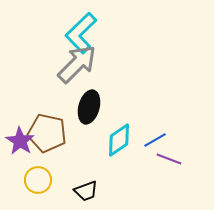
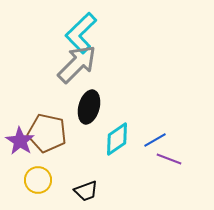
cyan diamond: moved 2 px left, 1 px up
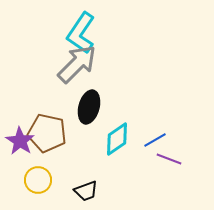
cyan L-shape: rotated 12 degrees counterclockwise
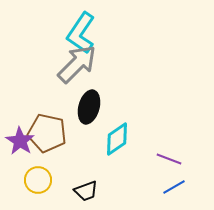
blue line: moved 19 px right, 47 px down
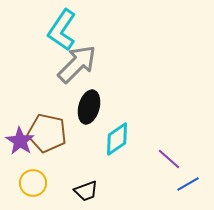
cyan L-shape: moved 19 px left, 3 px up
purple line: rotated 20 degrees clockwise
yellow circle: moved 5 px left, 3 px down
blue line: moved 14 px right, 3 px up
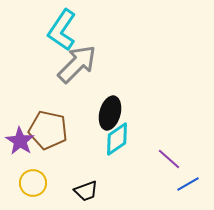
black ellipse: moved 21 px right, 6 px down
brown pentagon: moved 1 px right, 3 px up
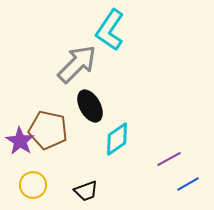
cyan L-shape: moved 48 px right
black ellipse: moved 20 px left, 7 px up; rotated 44 degrees counterclockwise
purple line: rotated 70 degrees counterclockwise
yellow circle: moved 2 px down
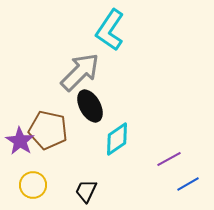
gray arrow: moved 3 px right, 8 px down
black trapezoid: rotated 135 degrees clockwise
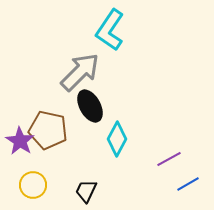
cyan diamond: rotated 28 degrees counterclockwise
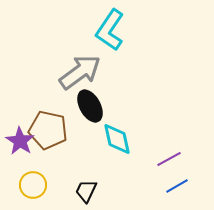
gray arrow: rotated 9 degrees clockwise
cyan diamond: rotated 40 degrees counterclockwise
blue line: moved 11 px left, 2 px down
